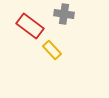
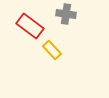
gray cross: moved 2 px right
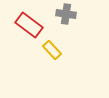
red rectangle: moved 1 px left, 1 px up
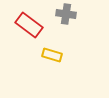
yellow rectangle: moved 5 px down; rotated 30 degrees counterclockwise
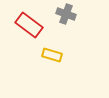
gray cross: rotated 12 degrees clockwise
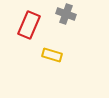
red rectangle: rotated 76 degrees clockwise
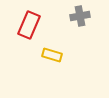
gray cross: moved 14 px right, 2 px down; rotated 30 degrees counterclockwise
